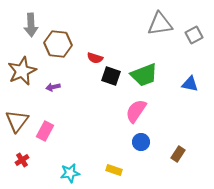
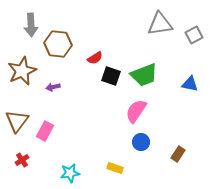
red semicircle: rotated 49 degrees counterclockwise
yellow rectangle: moved 1 px right, 2 px up
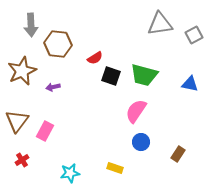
green trapezoid: rotated 36 degrees clockwise
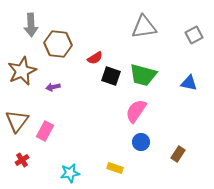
gray triangle: moved 16 px left, 3 px down
green trapezoid: moved 1 px left
blue triangle: moved 1 px left, 1 px up
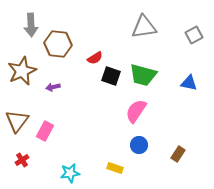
blue circle: moved 2 px left, 3 px down
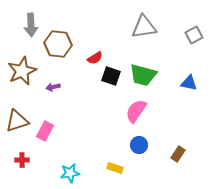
brown triangle: rotated 35 degrees clockwise
red cross: rotated 32 degrees clockwise
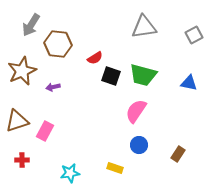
gray arrow: rotated 35 degrees clockwise
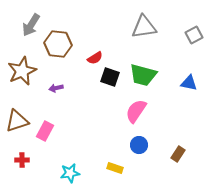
black square: moved 1 px left, 1 px down
purple arrow: moved 3 px right, 1 px down
